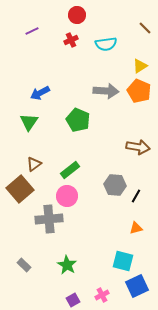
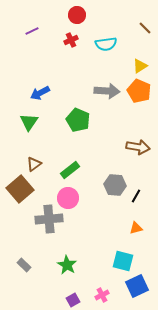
gray arrow: moved 1 px right
pink circle: moved 1 px right, 2 px down
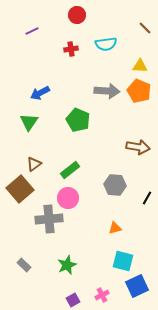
red cross: moved 9 px down; rotated 16 degrees clockwise
yellow triangle: rotated 35 degrees clockwise
black line: moved 11 px right, 2 px down
orange triangle: moved 21 px left
green star: rotated 18 degrees clockwise
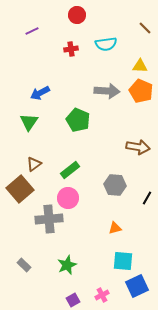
orange pentagon: moved 2 px right
cyan square: rotated 10 degrees counterclockwise
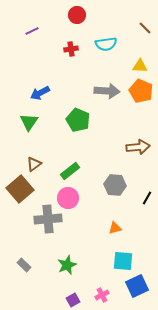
brown arrow: rotated 15 degrees counterclockwise
green rectangle: moved 1 px down
gray cross: moved 1 px left
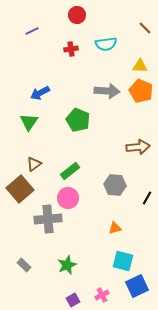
cyan square: rotated 10 degrees clockwise
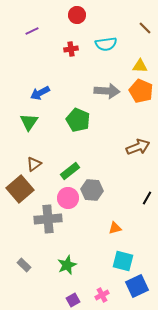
brown arrow: rotated 15 degrees counterclockwise
gray hexagon: moved 23 px left, 5 px down
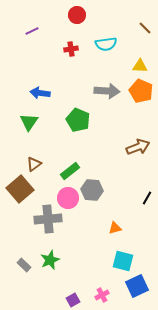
blue arrow: rotated 36 degrees clockwise
green star: moved 17 px left, 5 px up
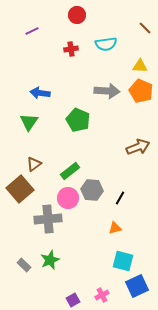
black line: moved 27 px left
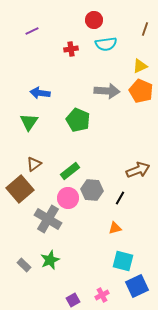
red circle: moved 17 px right, 5 px down
brown line: moved 1 px down; rotated 64 degrees clockwise
yellow triangle: rotated 28 degrees counterclockwise
brown arrow: moved 23 px down
gray cross: rotated 36 degrees clockwise
